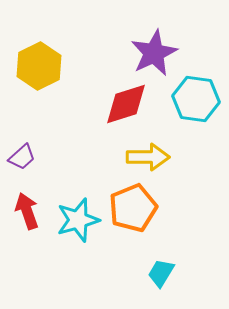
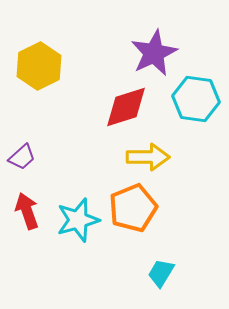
red diamond: moved 3 px down
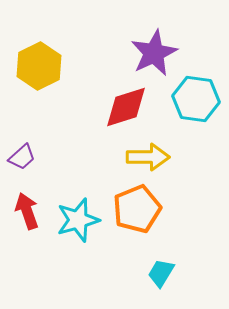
orange pentagon: moved 4 px right, 1 px down
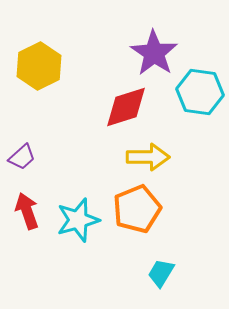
purple star: rotated 12 degrees counterclockwise
cyan hexagon: moved 4 px right, 7 px up
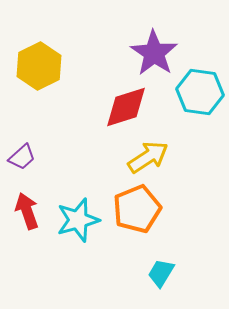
yellow arrow: rotated 33 degrees counterclockwise
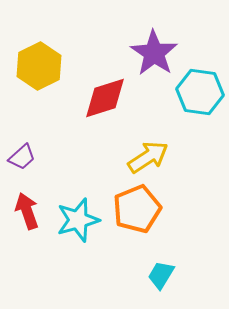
red diamond: moved 21 px left, 9 px up
cyan trapezoid: moved 2 px down
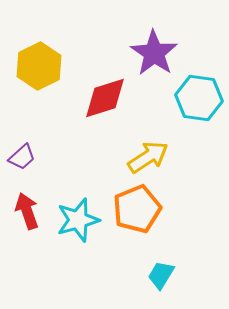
cyan hexagon: moved 1 px left, 6 px down
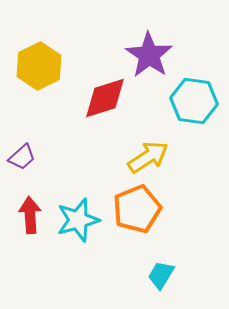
purple star: moved 5 px left, 2 px down
cyan hexagon: moved 5 px left, 3 px down
red arrow: moved 3 px right, 4 px down; rotated 15 degrees clockwise
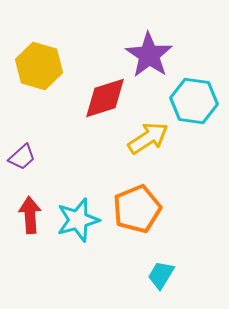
yellow hexagon: rotated 18 degrees counterclockwise
yellow arrow: moved 19 px up
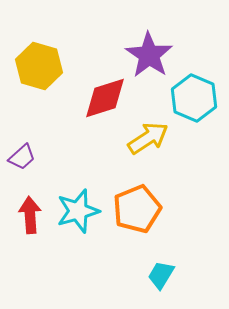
cyan hexagon: moved 3 px up; rotated 15 degrees clockwise
cyan star: moved 9 px up
